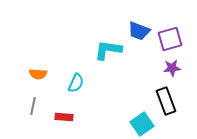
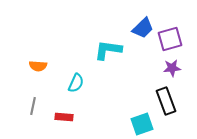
blue trapezoid: moved 4 px right, 3 px up; rotated 65 degrees counterclockwise
orange semicircle: moved 8 px up
cyan square: rotated 15 degrees clockwise
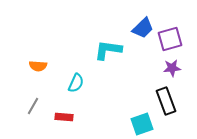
gray line: rotated 18 degrees clockwise
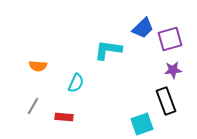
purple star: moved 1 px right, 2 px down
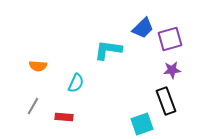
purple star: moved 1 px left
